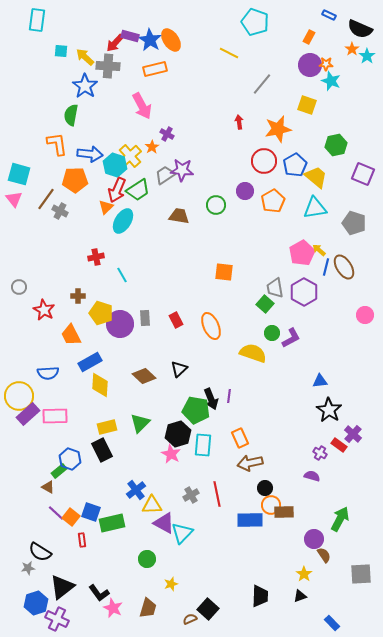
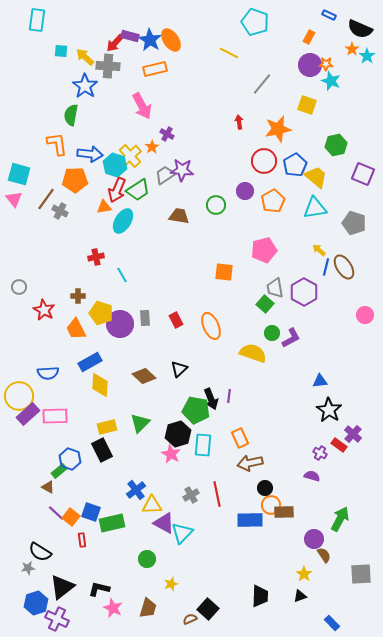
orange triangle at (106, 207): moved 2 px left; rotated 35 degrees clockwise
pink pentagon at (302, 253): moved 38 px left, 3 px up; rotated 15 degrees clockwise
orange trapezoid at (71, 335): moved 5 px right, 6 px up
black L-shape at (99, 593): moved 4 px up; rotated 140 degrees clockwise
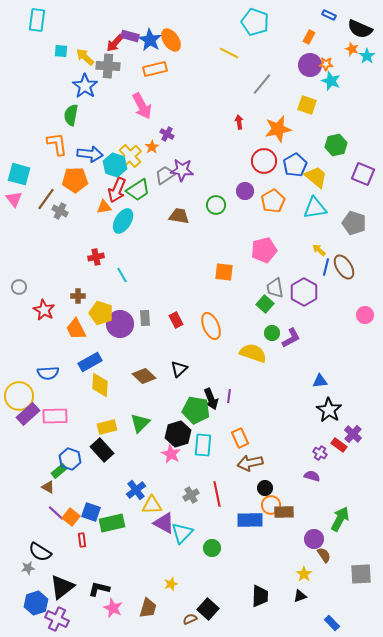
orange star at (352, 49): rotated 16 degrees counterclockwise
black rectangle at (102, 450): rotated 15 degrees counterclockwise
green circle at (147, 559): moved 65 px right, 11 px up
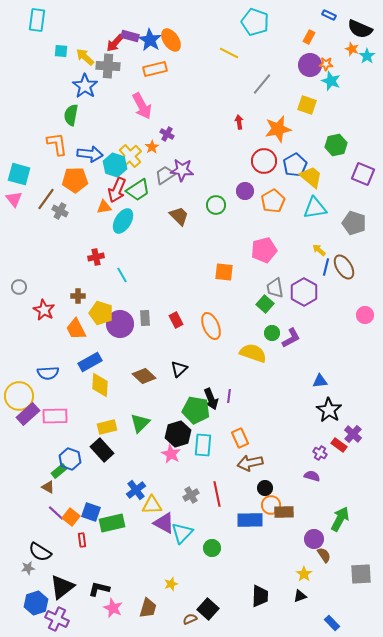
yellow trapezoid at (316, 177): moved 5 px left
brown trapezoid at (179, 216): rotated 35 degrees clockwise
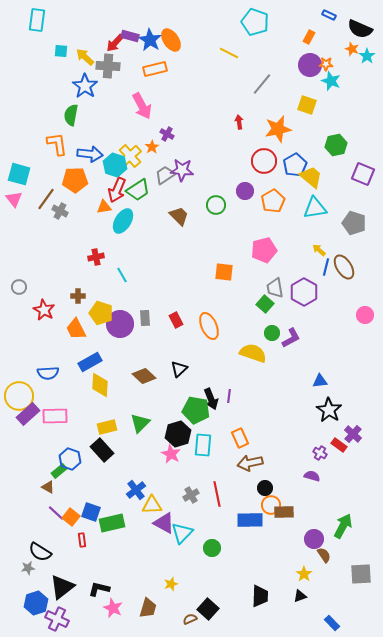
orange ellipse at (211, 326): moved 2 px left
green arrow at (340, 519): moved 3 px right, 7 px down
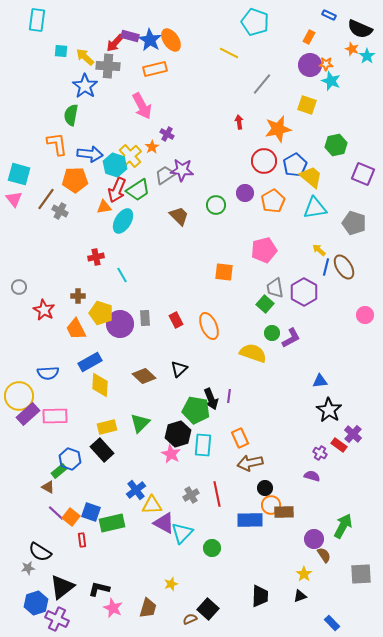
purple circle at (245, 191): moved 2 px down
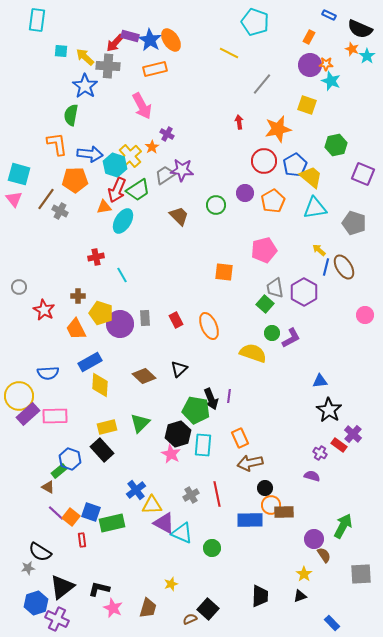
cyan triangle at (182, 533): rotated 50 degrees counterclockwise
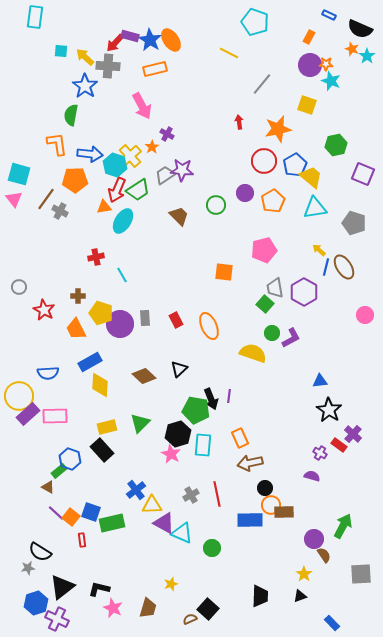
cyan rectangle at (37, 20): moved 2 px left, 3 px up
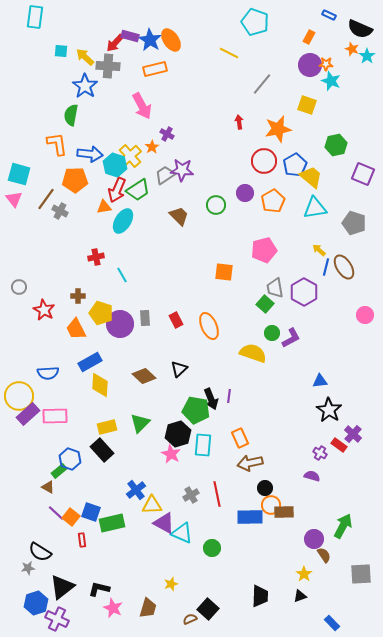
blue rectangle at (250, 520): moved 3 px up
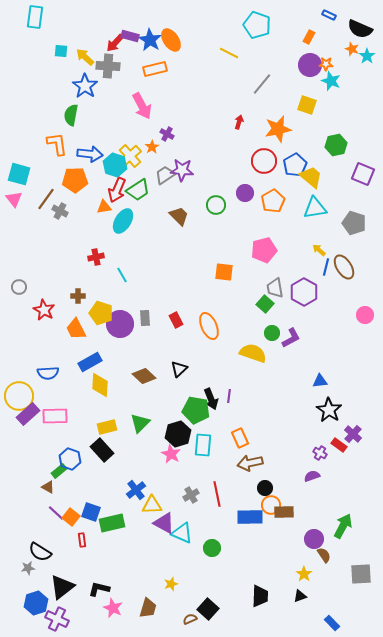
cyan pentagon at (255, 22): moved 2 px right, 3 px down
red arrow at (239, 122): rotated 24 degrees clockwise
purple semicircle at (312, 476): rotated 35 degrees counterclockwise
